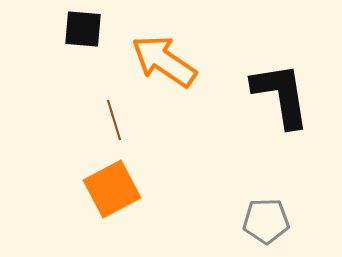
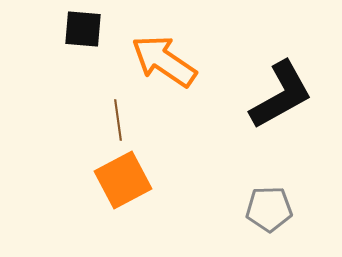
black L-shape: rotated 70 degrees clockwise
brown line: moved 4 px right; rotated 9 degrees clockwise
orange square: moved 11 px right, 9 px up
gray pentagon: moved 3 px right, 12 px up
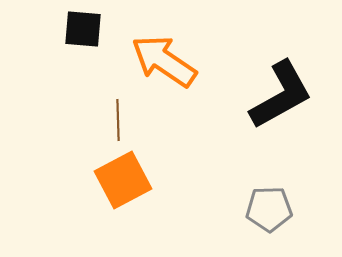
brown line: rotated 6 degrees clockwise
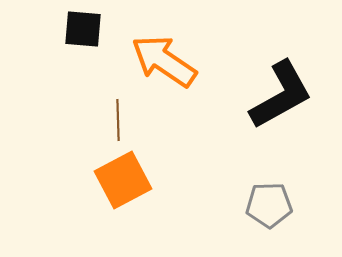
gray pentagon: moved 4 px up
